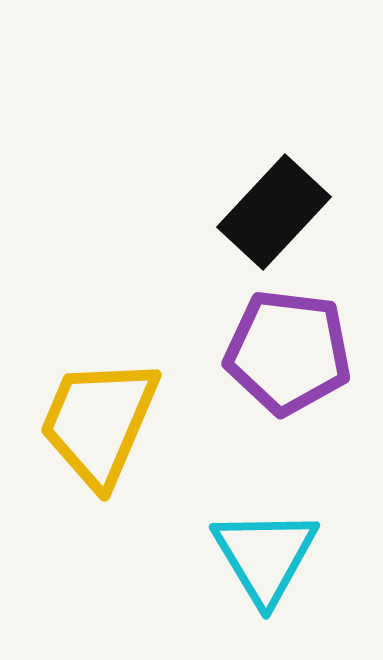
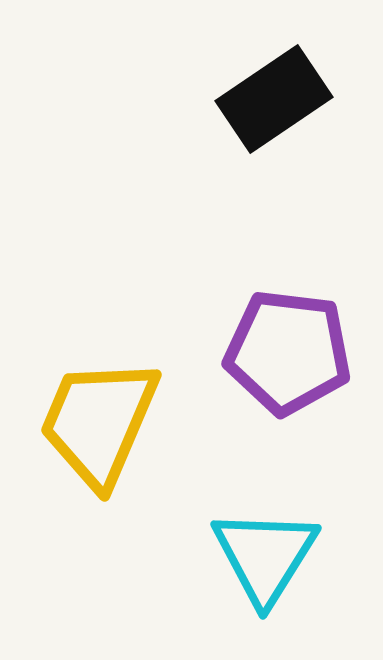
black rectangle: moved 113 px up; rotated 13 degrees clockwise
cyan triangle: rotated 3 degrees clockwise
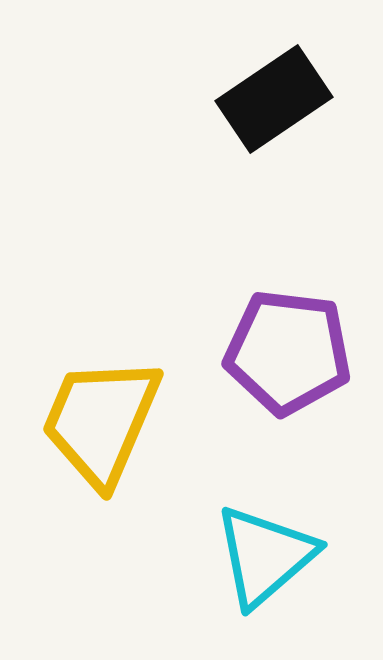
yellow trapezoid: moved 2 px right, 1 px up
cyan triangle: rotated 17 degrees clockwise
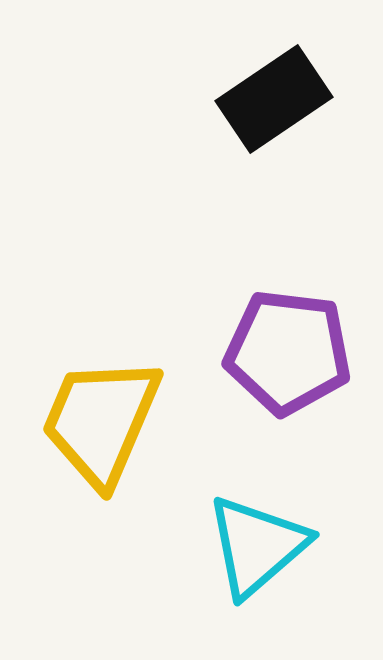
cyan triangle: moved 8 px left, 10 px up
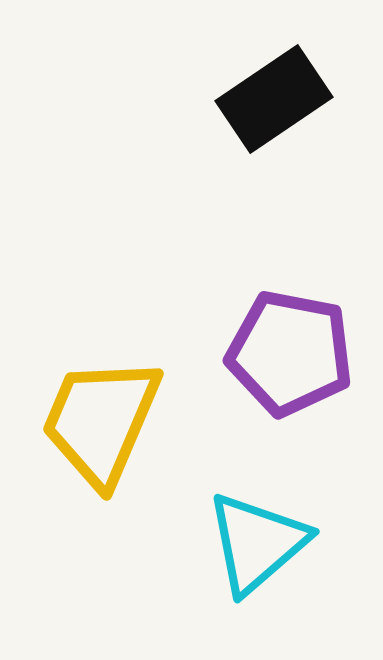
purple pentagon: moved 2 px right, 1 px down; rotated 4 degrees clockwise
cyan triangle: moved 3 px up
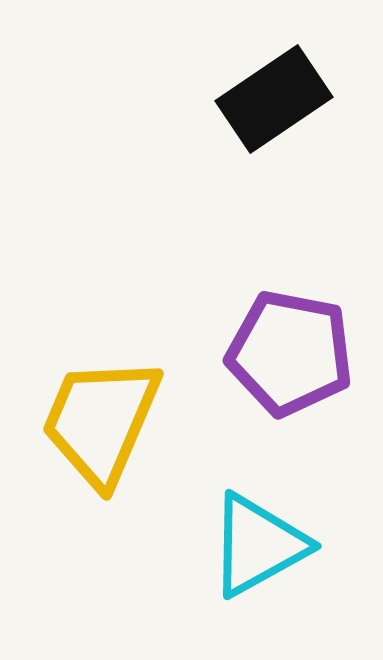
cyan triangle: moved 1 px right, 2 px down; rotated 12 degrees clockwise
